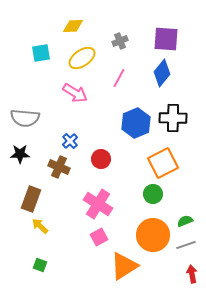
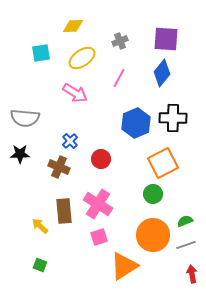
brown rectangle: moved 33 px right, 12 px down; rotated 25 degrees counterclockwise
pink square: rotated 12 degrees clockwise
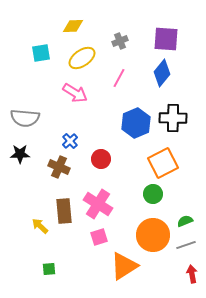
green square: moved 9 px right, 4 px down; rotated 24 degrees counterclockwise
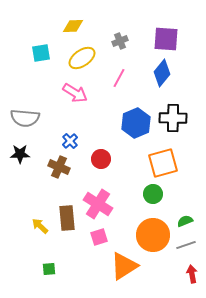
orange square: rotated 12 degrees clockwise
brown rectangle: moved 3 px right, 7 px down
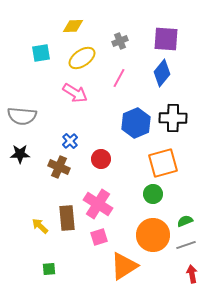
gray semicircle: moved 3 px left, 2 px up
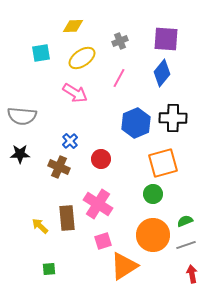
pink square: moved 4 px right, 4 px down
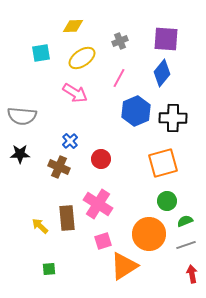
blue hexagon: moved 12 px up
green circle: moved 14 px right, 7 px down
orange circle: moved 4 px left, 1 px up
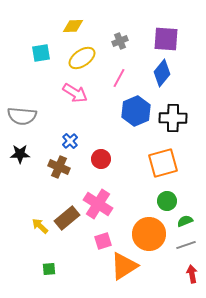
brown rectangle: rotated 55 degrees clockwise
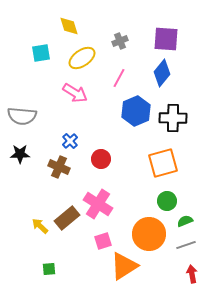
yellow diamond: moved 4 px left; rotated 75 degrees clockwise
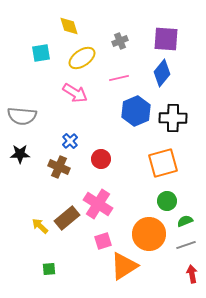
pink line: rotated 48 degrees clockwise
